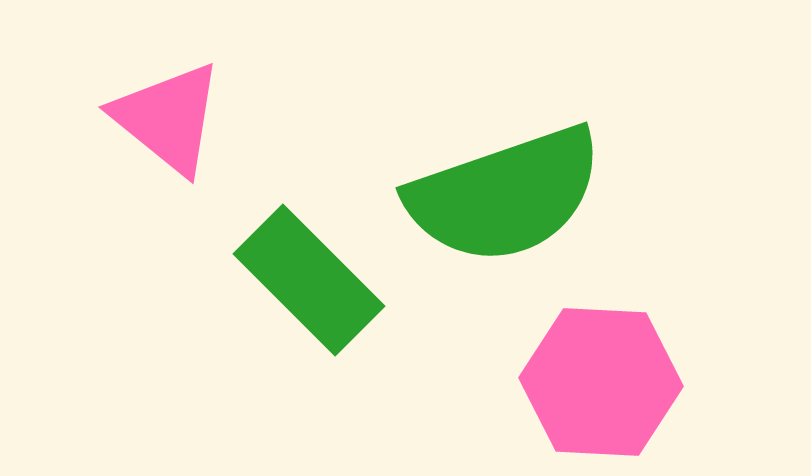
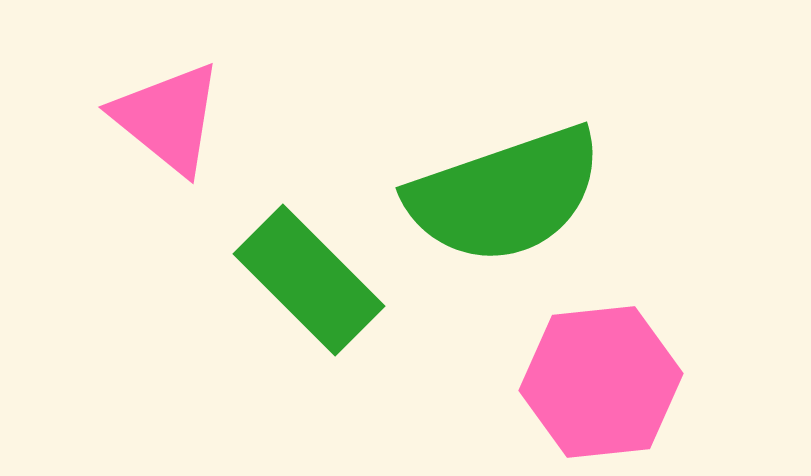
pink hexagon: rotated 9 degrees counterclockwise
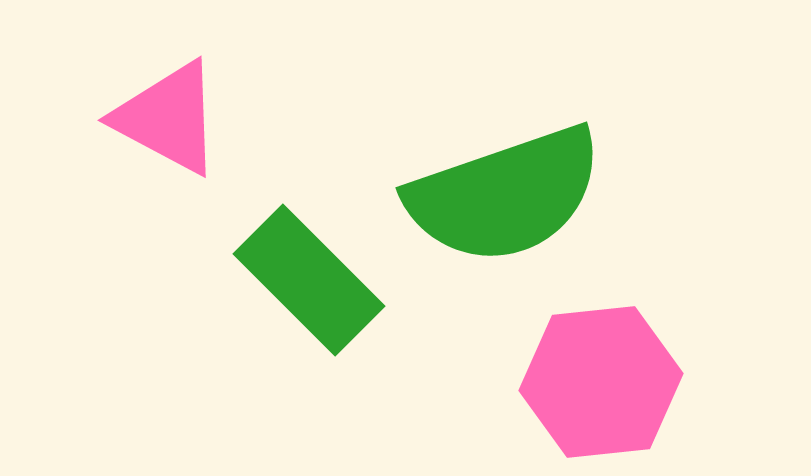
pink triangle: rotated 11 degrees counterclockwise
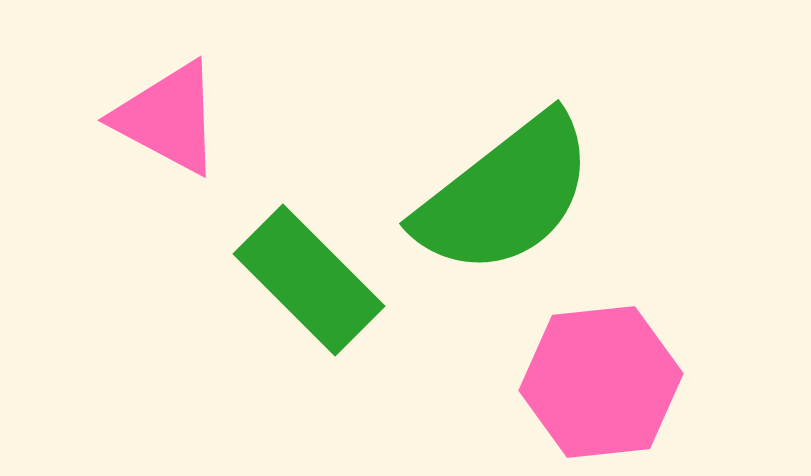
green semicircle: rotated 19 degrees counterclockwise
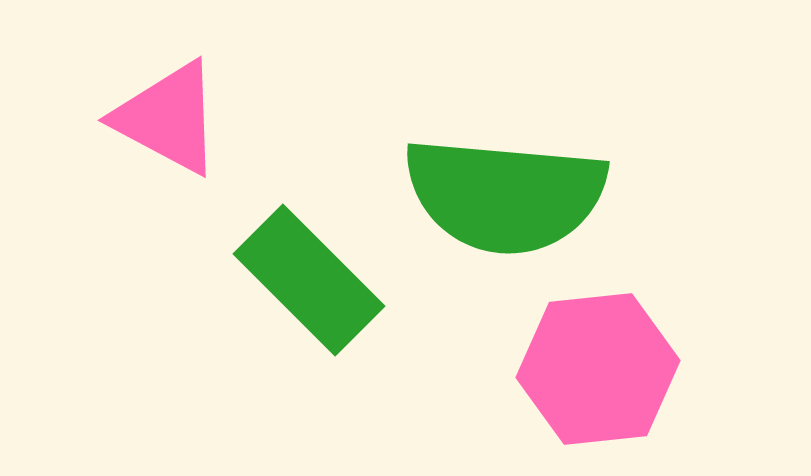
green semicircle: rotated 43 degrees clockwise
pink hexagon: moved 3 px left, 13 px up
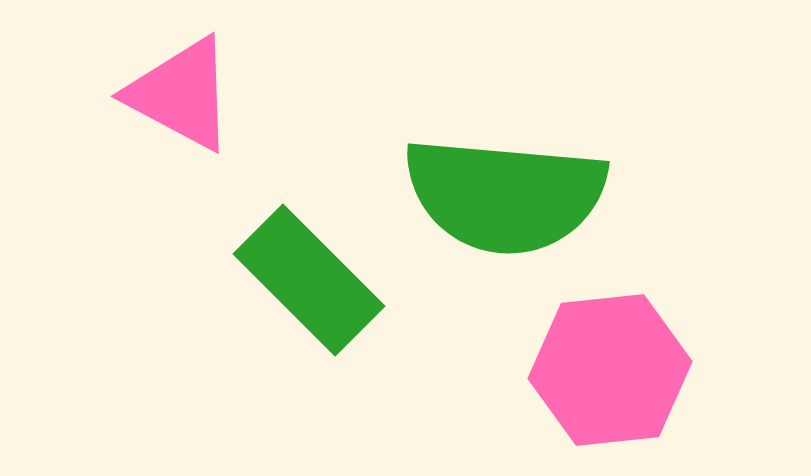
pink triangle: moved 13 px right, 24 px up
pink hexagon: moved 12 px right, 1 px down
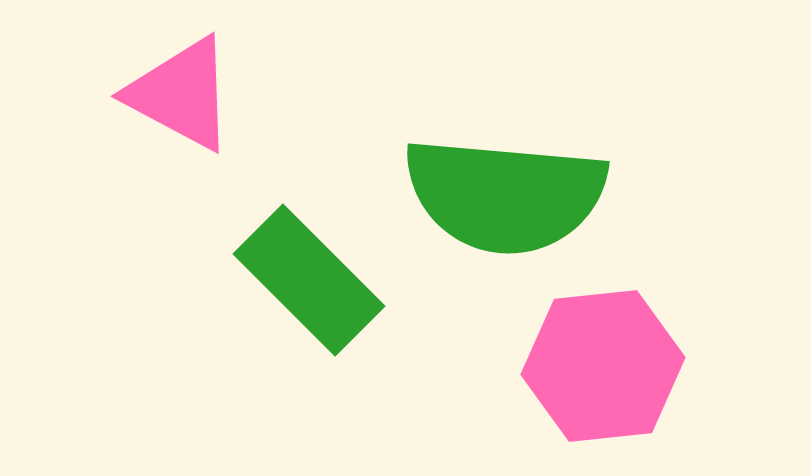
pink hexagon: moved 7 px left, 4 px up
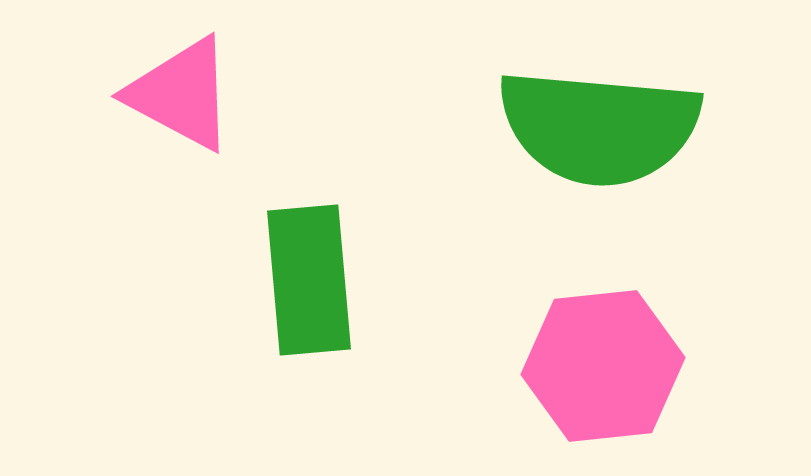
green semicircle: moved 94 px right, 68 px up
green rectangle: rotated 40 degrees clockwise
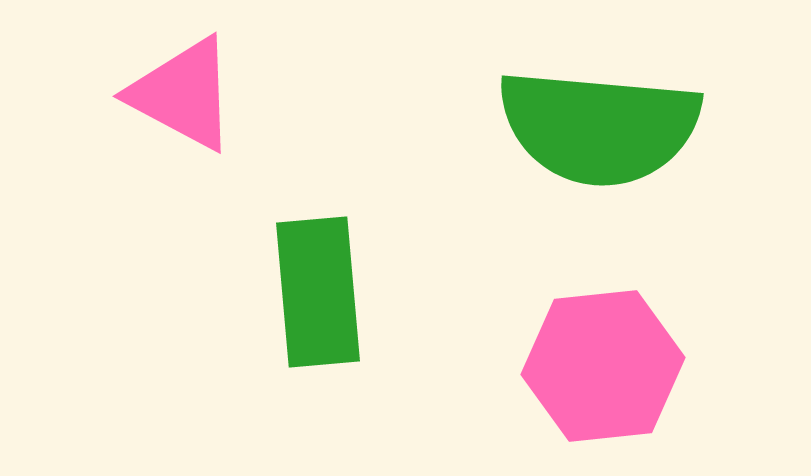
pink triangle: moved 2 px right
green rectangle: moved 9 px right, 12 px down
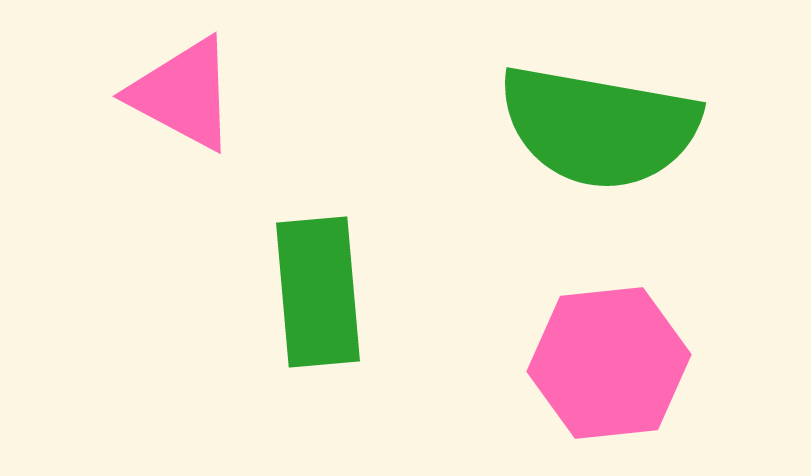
green semicircle: rotated 5 degrees clockwise
pink hexagon: moved 6 px right, 3 px up
